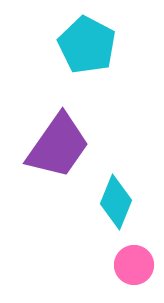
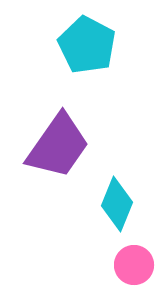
cyan diamond: moved 1 px right, 2 px down
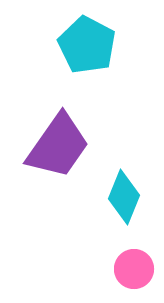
cyan diamond: moved 7 px right, 7 px up
pink circle: moved 4 px down
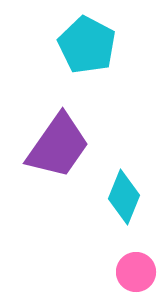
pink circle: moved 2 px right, 3 px down
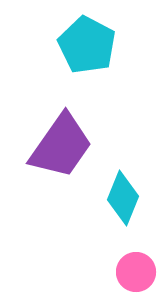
purple trapezoid: moved 3 px right
cyan diamond: moved 1 px left, 1 px down
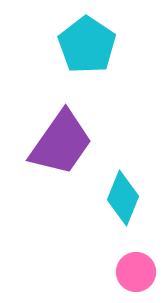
cyan pentagon: rotated 6 degrees clockwise
purple trapezoid: moved 3 px up
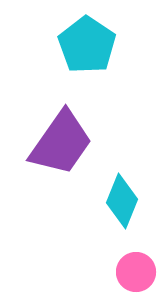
cyan diamond: moved 1 px left, 3 px down
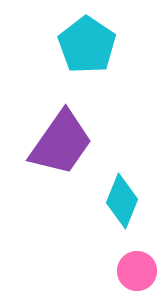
pink circle: moved 1 px right, 1 px up
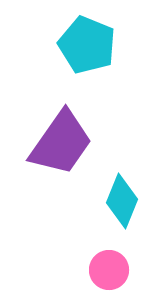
cyan pentagon: rotated 12 degrees counterclockwise
pink circle: moved 28 px left, 1 px up
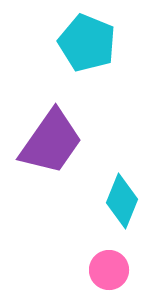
cyan pentagon: moved 2 px up
purple trapezoid: moved 10 px left, 1 px up
